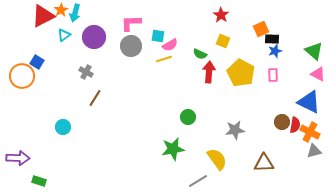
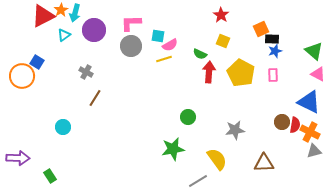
purple circle: moved 7 px up
green rectangle: moved 11 px right, 5 px up; rotated 40 degrees clockwise
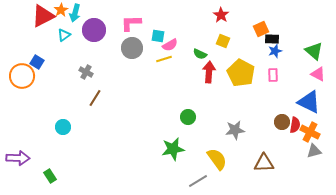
gray circle: moved 1 px right, 2 px down
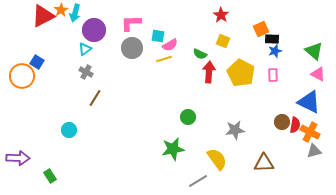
cyan triangle: moved 21 px right, 14 px down
cyan circle: moved 6 px right, 3 px down
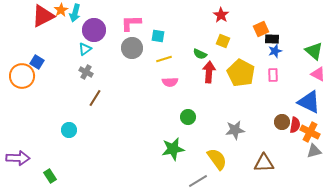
pink semicircle: moved 37 px down; rotated 28 degrees clockwise
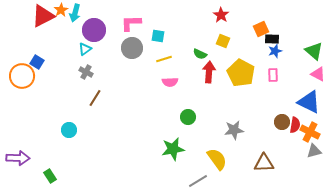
gray star: moved 1 px left
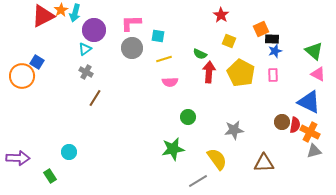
yellow square: moved 6 px right
cyan circle: moved 22 px down
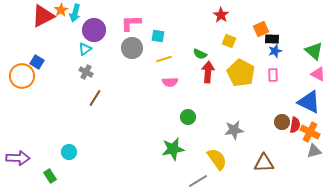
red arrow: moved 1 px left
